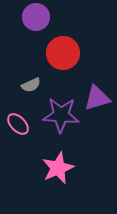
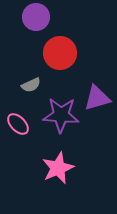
red circle: moved 3 px left
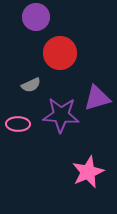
pink ellipse: rotated 45 degrees counterclockwise
pink star: moved 30 px right, 4 px down
